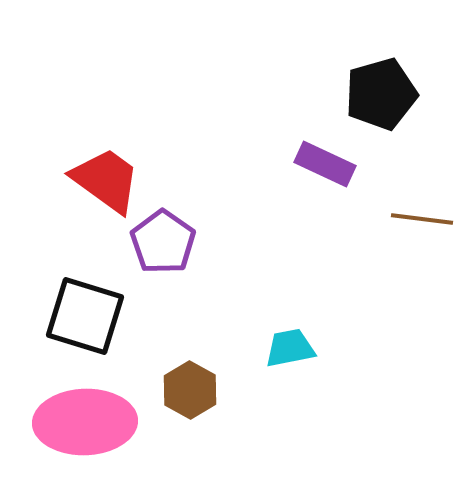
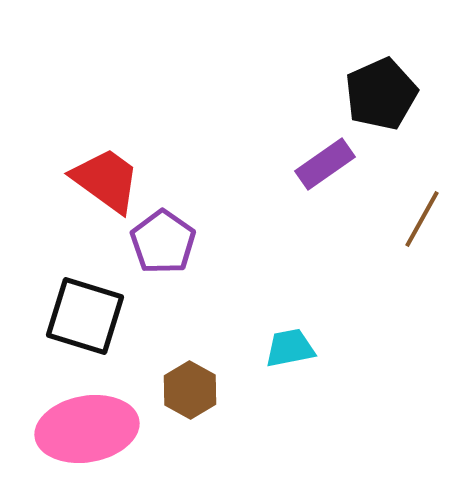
black pentagon: rotated 8 degrees counterclockwise
purple rectangle: rotated 60 degrees counterclockwise
brown line: rotated 68 degrees counterclockwise
pink ellipse: moved 2 px right, 7 px down; rotated 8 degrees counterclockwise
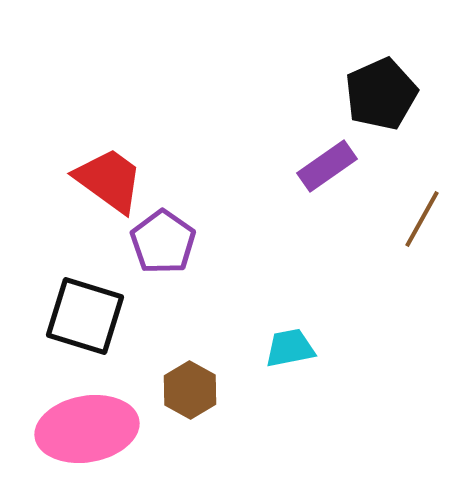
purple rectangle: moved 2 px right, 2 px down
red trapezoid: moved 3 px right
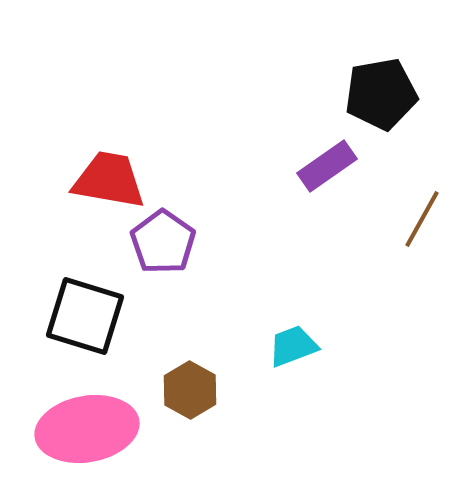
black pentagon: rotated 14 degrees clockwise
red trapezoid: rotated 26 degrees counterclockwise
cyan trapezoid: moved 3 px right, 2 px up; rotated 10 degrees counterclockwise
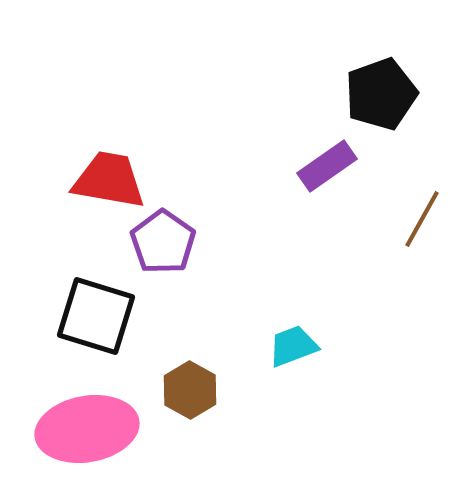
black pentagon: rotated 10 degrees counterclockwise
black square: moved 11 px right
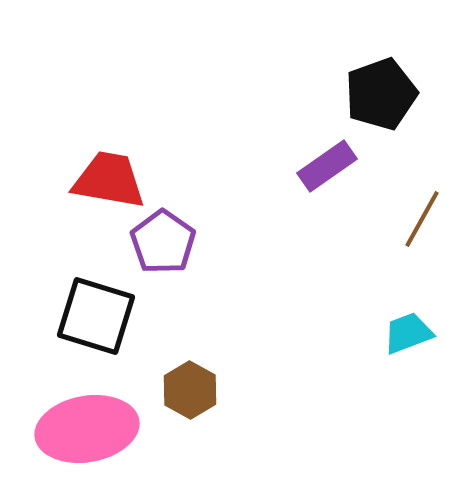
cyan trapezoid: moved 115 px right, 13 px up
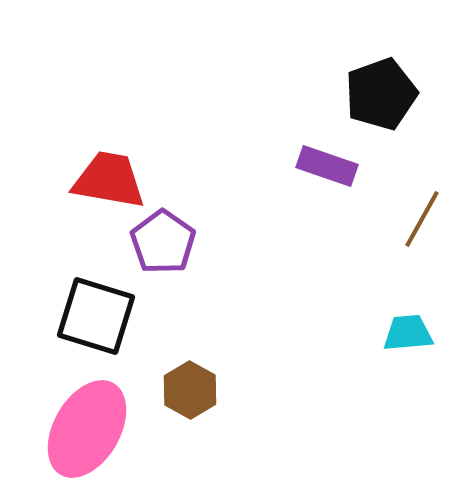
purple rectangle: rotated 54 degrees clockwise
cyan trapezoid: rotated 16 degrees clockwise
pink ellipse: rotated 50 degrees counterclockwise
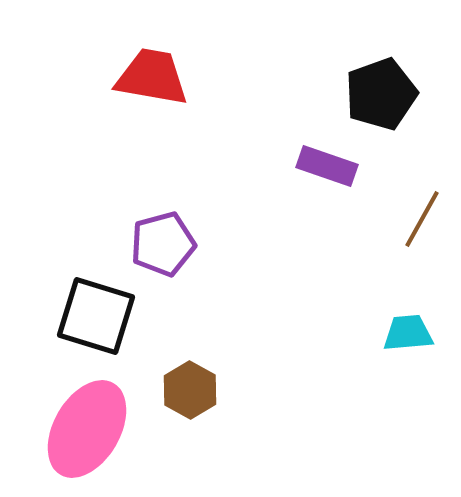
red trapezoid: moved 43 px right, 103 px up
purple pentagon: moved 2 px down; rotated 22 degrees clockwise
